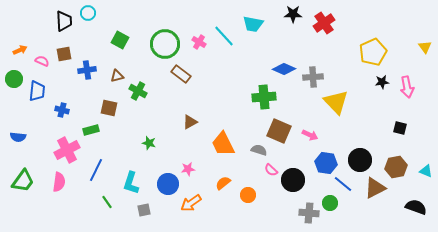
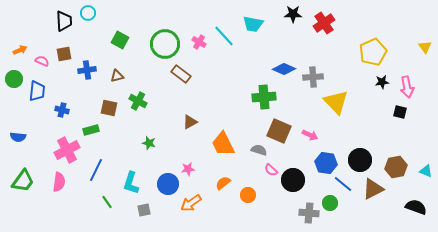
green cross at (138, 91): moved 10 px down
black square at (400, 128): moved 16 px up
brown triangle at (375, 188): moved 2 px left, 1 px down
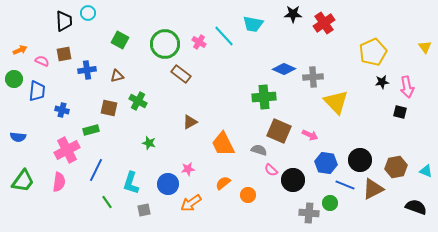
blue line at (343, 184): moved 2 px right, 1 px down; rotated 18 degrees counterclockwise
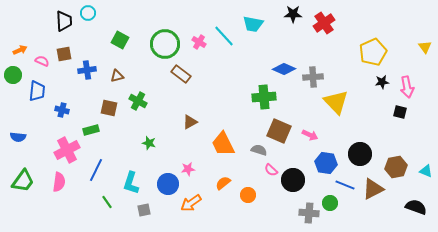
green circle at (14, 79): moved 1 px left, 4 px up
black circle at (360, 160): moved 6 px up
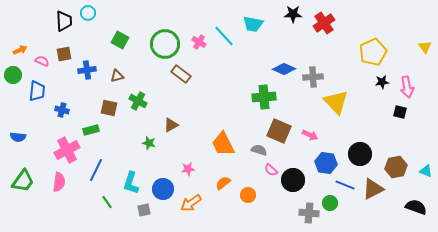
brown triangle at (190, 122): moved 19 px left, 3 px down
blue circle at (168, 184): moved 5 px left, 5 px down
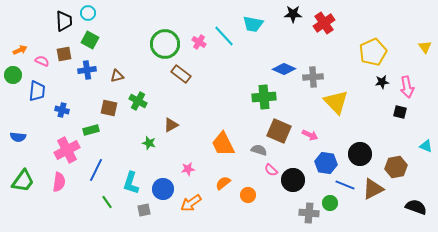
green square at (120, 40): moved 30 px left
cyan triangle at (426, 171): moved 25 px up
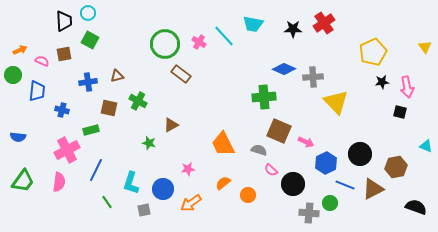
black star at (293, 14): moved 15 px down
blue cross at (87, 70): moved 1 px right, 12 px down
pink arrow at (310, 135): moved 4 px left, 7 px down
blue hexagon at (326, 163): rotated 25 degrees clockwise
black circle at (293, 180): moved 4 px down
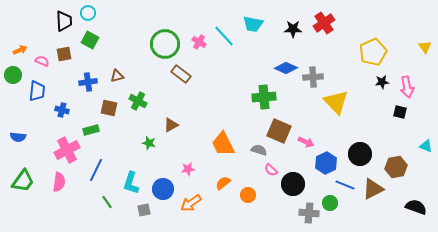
blue diamond at (284, 69): moved 2 px right, 1 px up
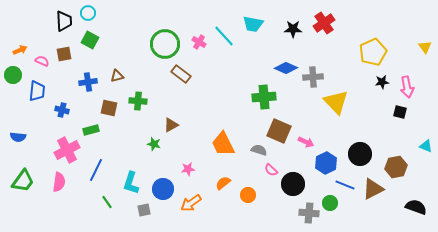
green cross at (138, 101): rotated 24 degrees counterclockwise
green star at (149, 143): moved 5 px right, 1 px down
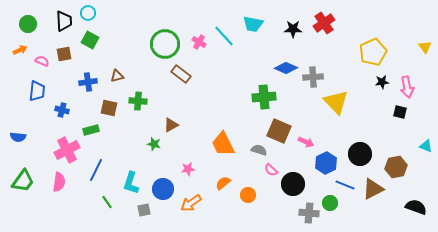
green circle at (13, 75): moved 15 px right, 51 px up
